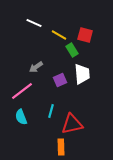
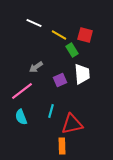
orange rectangle: moved 1 px right, 1 px up
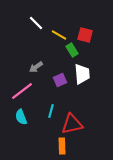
white line: moved 2 px right; rotated 21 degrees clockwise
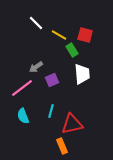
purple square: moved 8 px left
pink line: moved 3 px up
cyan semicircle: moved 2 px right, 1 px up
orange rectangle: rotated 21 degrees counterclockwise
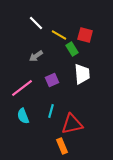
green rectangle: moved 1 px up
gray arrow: moved 11 px up
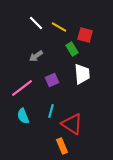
yellow line: moved 8 px up
red triangle: rotated 45 degrees clockwise
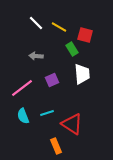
gray arrow: rotated 40 degrees clockwise
cyan line: moved 4 px left, 2 px down; rotated 56 degrees clockwise
orange rectangle: moved 6 px left
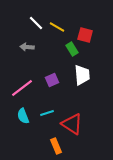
yellow line: moved 2 px left
gray arrow: moved 9 px left, 9 px up
white trapezoid: moved 1 px down
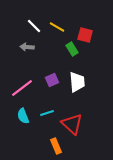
white line: moved 2 px left, 3 px down
white trapezoid: moved 5 px left, 7 px down
red triangle: rotated 10 degrees clockwise
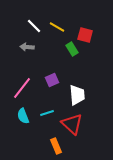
white trapezoid: moved 13 px down
pink line: rotated 15 degrees counterclockwise
